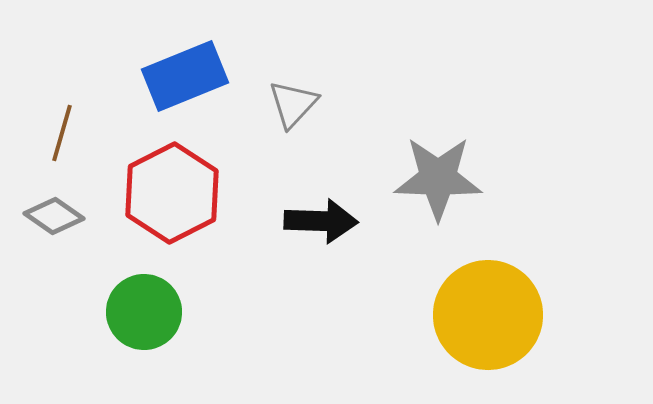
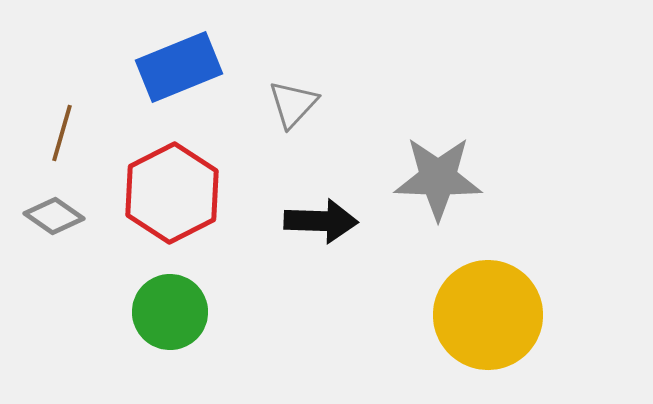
blue rectangle: moved 6 px left, 9 px up
green circle: moved 26 px right
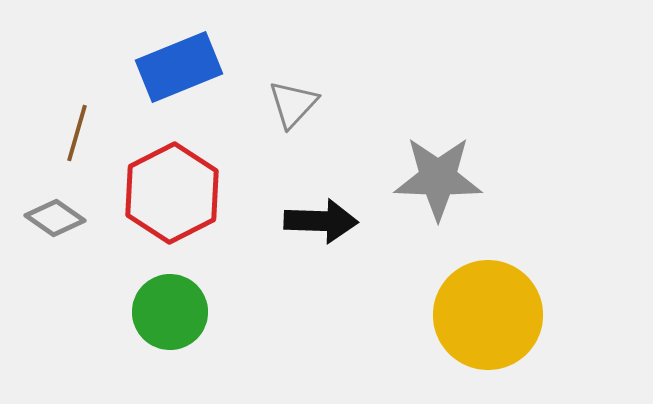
brown line: moved 15 px right
gray diamond: moved 1 px right, 2 px down
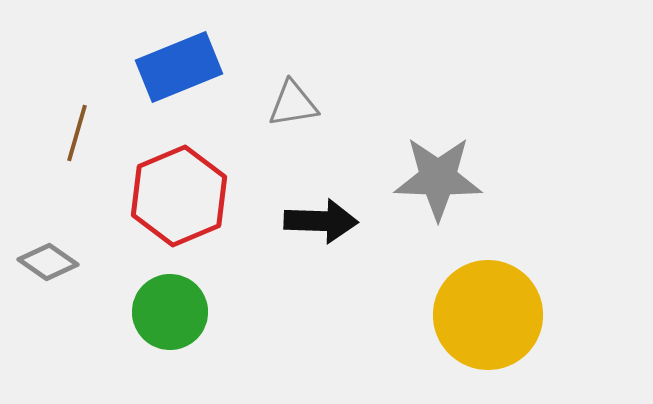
gray triangle: rotated 38 degrees clockwise
red hexagon: moved 7 px right, 3 px down; rotated 4 degrees clockwise
gray diamond: moved 7 px left, 44 px down
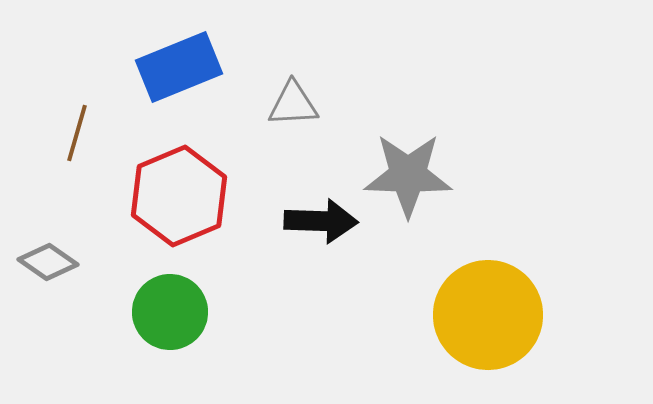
gray triangle: rotated 6 degrees clockwise
gray star: moved 30 px left, 3 px up
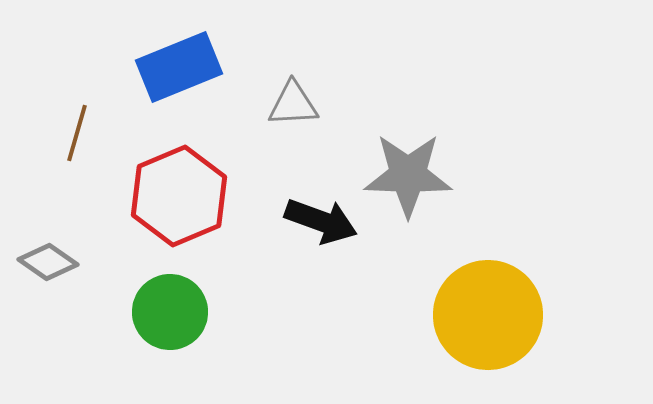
black arrow: rotated 18 degrees clockwise
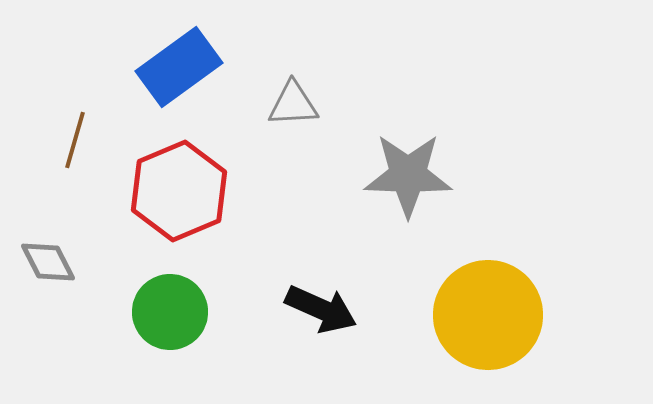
blue rectangle: rotated 14 degrees counterclockwise
brown line: moved 2 px left, 7 px down
red hexagon: moved 5 px up
black arrow: moved 88 px down; rotated 4 degrees clockwise
gray diamond: rotated 28 degrees clockwise
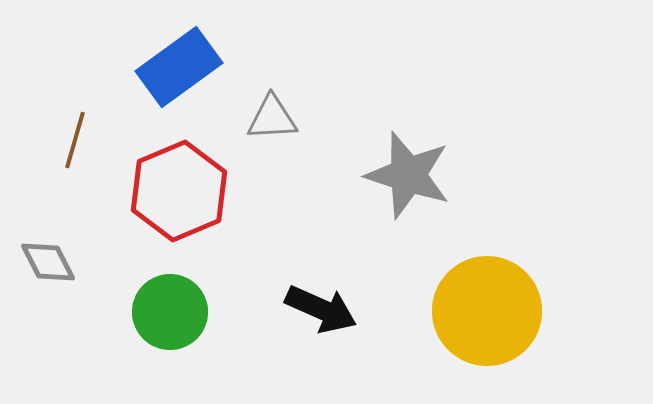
gray triangle: moved 21 px left, 14 px down
gray star: rotated 16 degrees clockwise
yellow circle: moved 1 px left, 4 px up
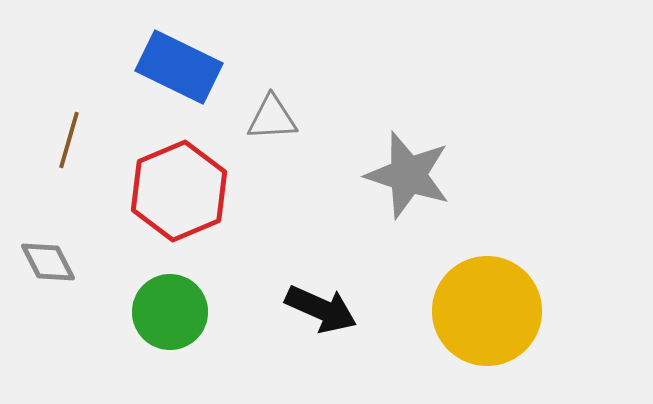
blue rectangle: rotated 62 degrees clockwise
brown line: moved 6 px left
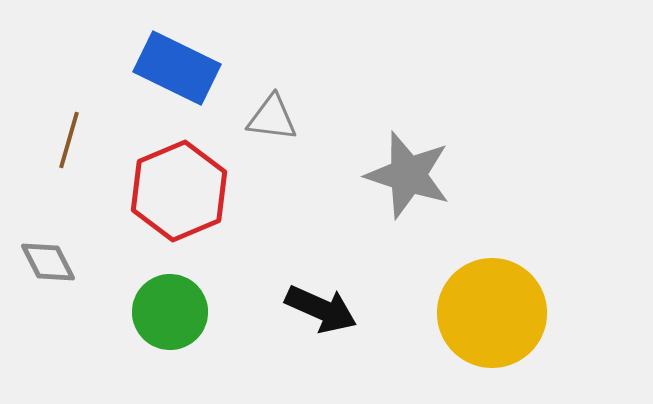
blue rectangle: moved 2 px left, 1 px down
gray triangle: rotated 10 degrees clockwise
yellow circle: moved 5 px right, 2 px down
